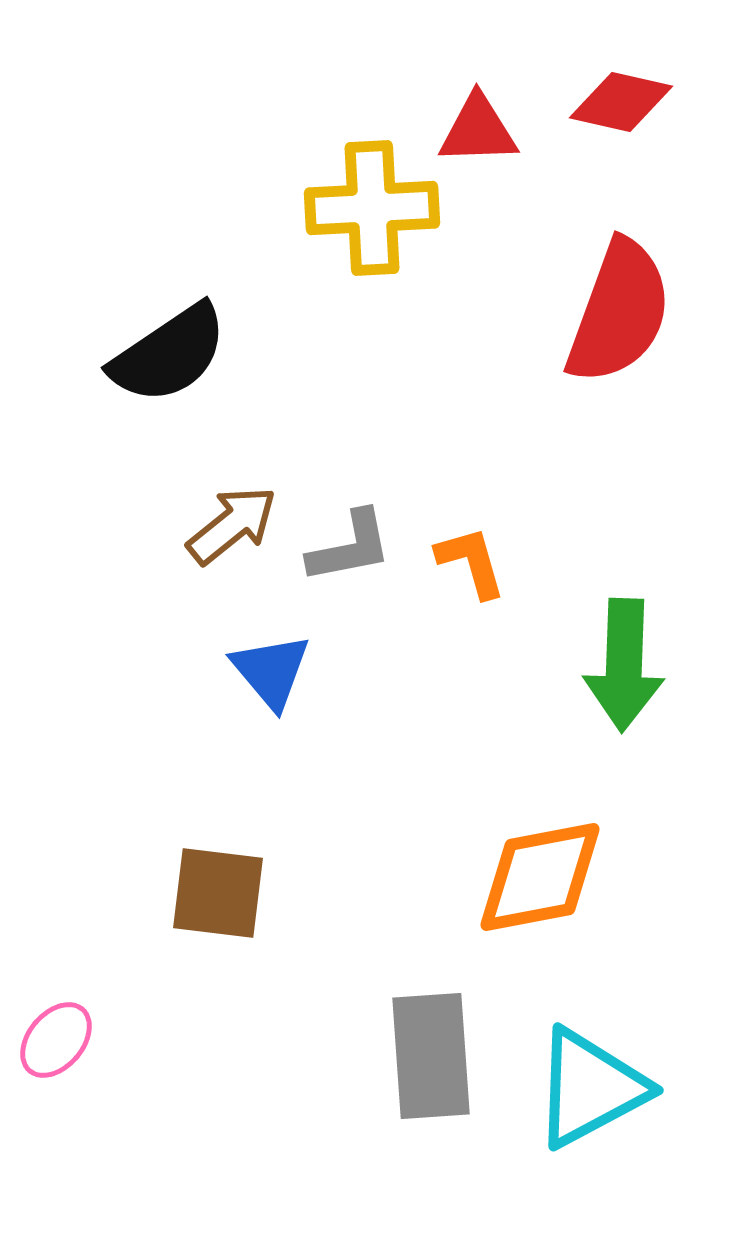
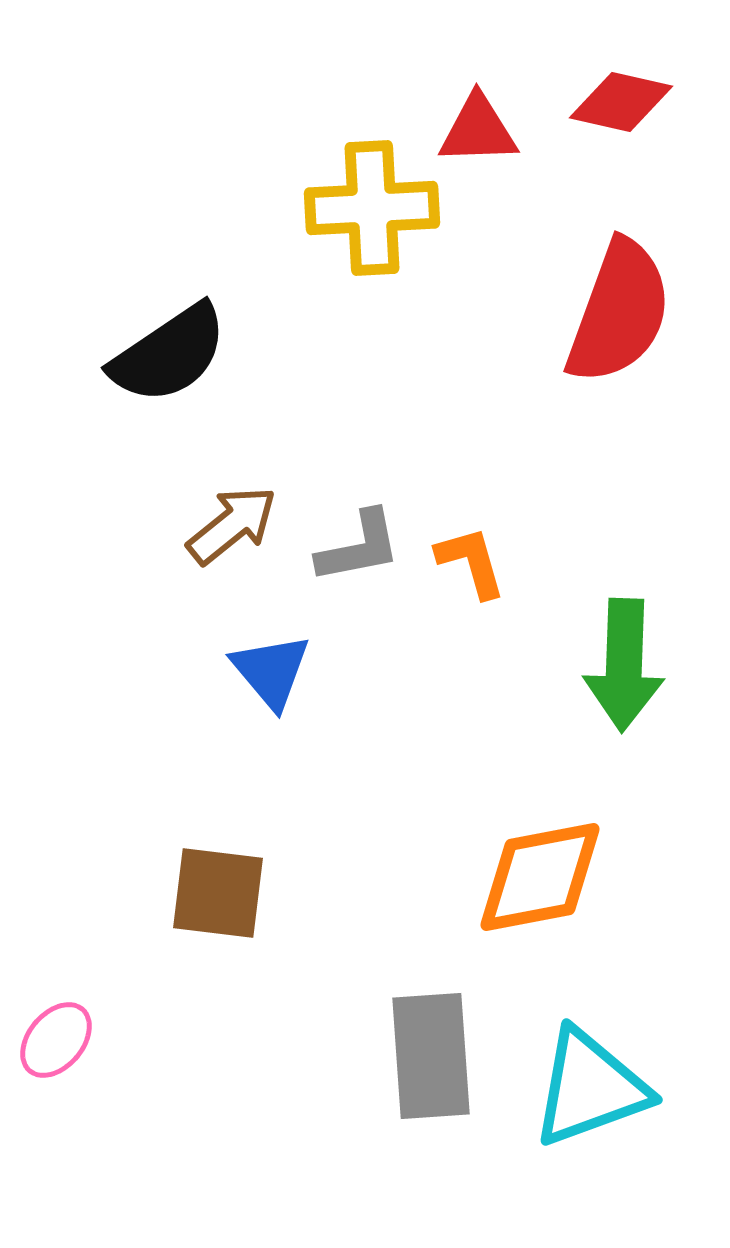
gray L-shape: moved 9 px right
cyan triangle: rotated 8 degrees clockwise
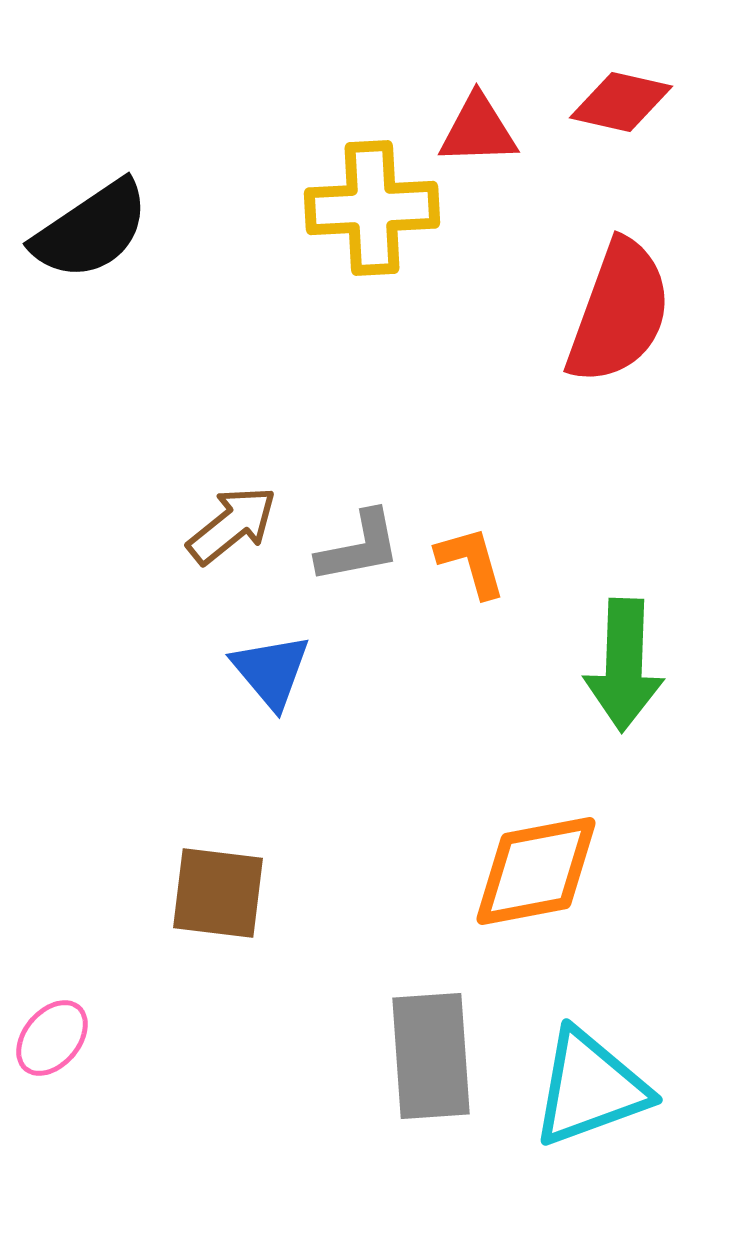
black semicircle: moved 78 px left, 124 px up
orange diamond: moved 4 px left, 6 px up
pink ellipse: moved 4 px left, 2 px up
